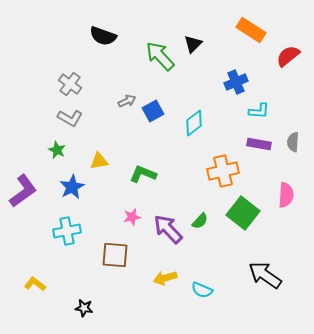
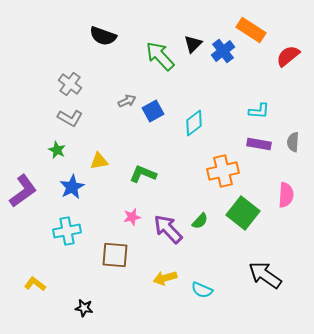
blue cross: moved 13 px left, 31 px up; rotated 15 degrees counterclockwise
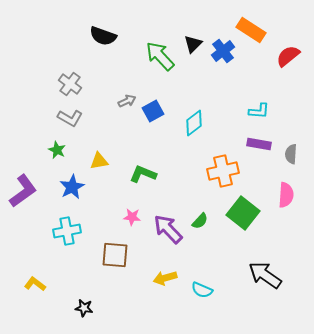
gray semicircle: moved 2 px left, 12 px down
pink star: rotated 18 degrees clockwise
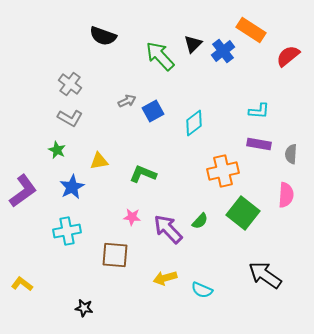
yellow L-shape: moved 13 px left
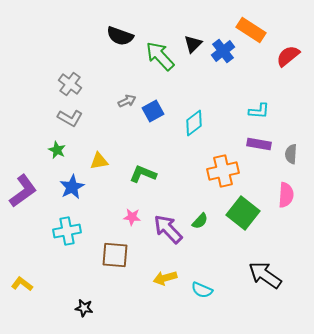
black semicircle: moved 17 px right
